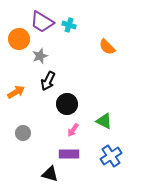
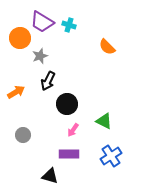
orange circle: moved 1 px right, 1 px up
gray circle: moved 2 px down
black triangle: moved 2 px down
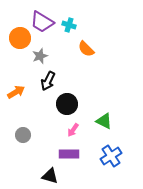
orange semicircle: moved 21 px left, 2 px down
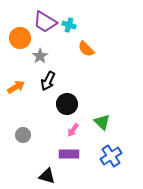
purple trapezoid: moved 3 px right
gray star: rotated 14 degrees counterclockwise
orange arrow: moved 5 px up
green triangle: moved 2 px left, 1 px down; rotated 18 degrees clockwise
black triangle: moved 3 px left
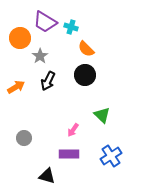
cyan cross: moved 2 px right, 2 px down
black circle: moved 18 px right, 29 px up
green triangle: moved 7 px up
gray circle: moved 1 px right, 3 px down
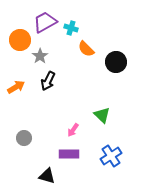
purple trapezoid: rotated 120 degrees clockwise
cyan cross: moved 1 px down
orange circle: moved 2 px down
black circle: moved 31 px right, 13 px up
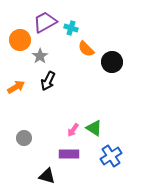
black circle: moved 4 px left
green triangle: moved 8 px left, 13 px down; rotated 12 degrees counterclockwise
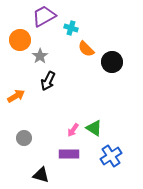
purple trapezoid: moved 1 px left, 6 px up
orange arrow: moved 9 px down
black triangle: moved 6 px left, 1 px up
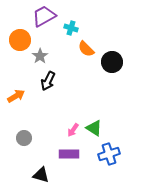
blue cross: moved 2 px left, 2 px up; rotated 15 degrees clockwise
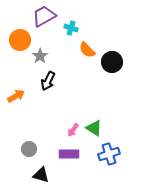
orange semicircle: moved 1 px right, 1 px down
gray circle: moved 5 px right, 11 px down
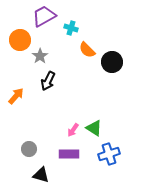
orange arrow: rotated 18 degrees counterclockwise
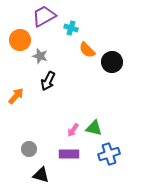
gray star: rotated 21 degrees counterclockwise
green triangle: rotated 18 degrees counterclockwise
